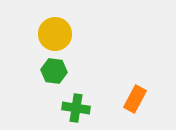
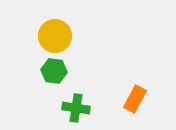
yellow circle: moved 2 px down
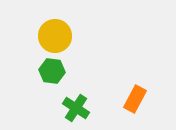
green hexagon: moved 2 px left
green cross: rotated 24 degrees clockwise
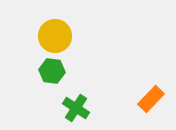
orange rectangle: moved 16 px right; rotated 16 degrees clockwise
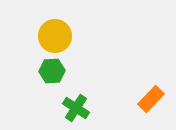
green hexagon: rotated 10 degrees counterclockwise
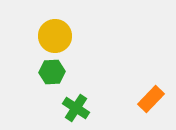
green hexagon: moved 1 px down
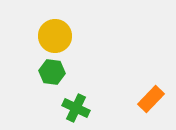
green hexagon: rotated 10 degrees clockwise
green cross: rotated 8 degrees counterclockwise
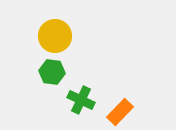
orange rectangle: moved 31 px left, 13 px down
green cross: moved 5 px right, 8 px up
